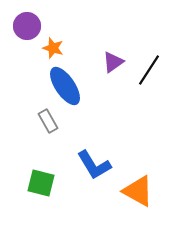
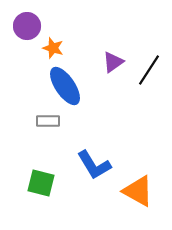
gray rectangle: rotated 60 degrees counterclockwise
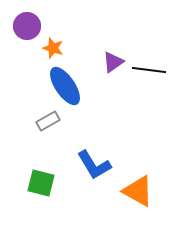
black line: rotated 64 degrees clockwise
gray rectangle: rotated 30 degrees counterclockwise
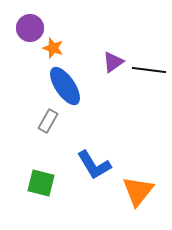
purple circle: moved 3 px right, 2 px down
gray rectangle: rotated 30 degrees counterclockwise
orange triangle: rotated 40 degrees clockwise
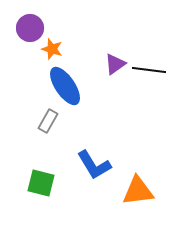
orange star: moved 1 px left, 1 px down
purple triangle: moved 2 px right, 2 px down
orange triangle: rotated 44 degrees clockwise
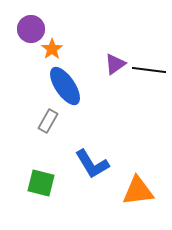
purple circle: moved 1 px right, 1 px down
orange star: rotated 20 degrees clockwise
blue L-shape: moved 2 px left, 1 px up
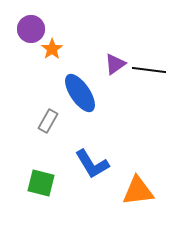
blue ellipse: moved 15 px right, 7 px down
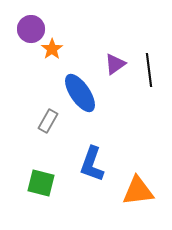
black line: rotated 76 degrees clockwise
blue L-shape: rotated 51 degrees clockwise
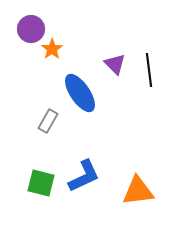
purple triangle: rotated 40 degrees counterclockwise
blue L-shape: moved 8 px left, 12 px down; rotated 135 degrees counterclockwise
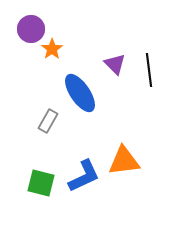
orange triangle: moved 14 px left, 30 px up
